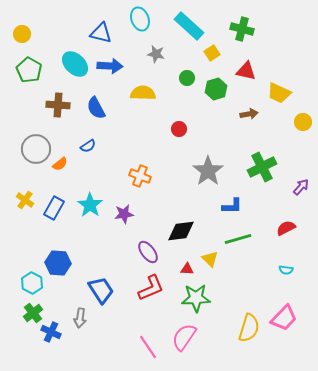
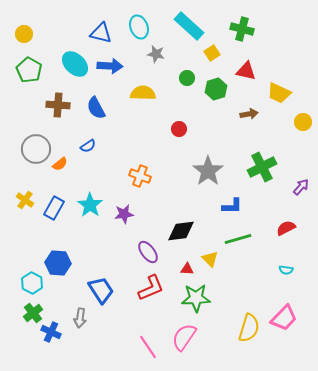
cyan ellipse at (140, 19): moved 1 px left, 8 px down
yellow circle at (22, 34): moved 2 px right
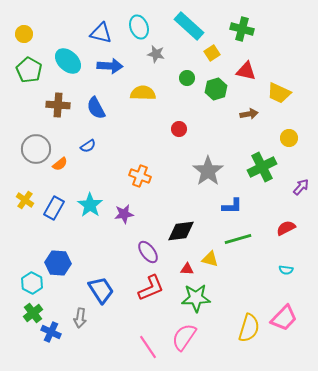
cyan ellipse at (75, 64): moved 7 px left, 3 px up
yellow circle at (303, 122): moved 14 px left, 16 px down
yellow triangle at (210, 259): rotated 30 degrees counterclockwise
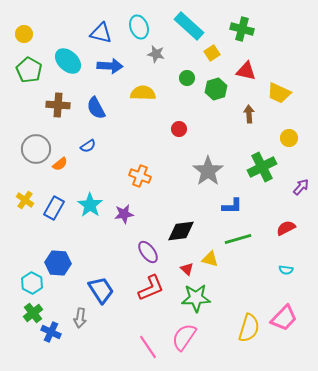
brown arrow at (249, 114): rotated 84 degrees counterclockwise
red triangle at (187, 269): rotated 40 degrees clockwise
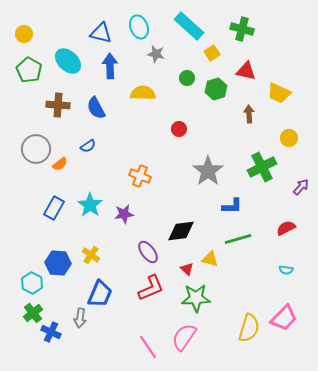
blue arrow at (110, 66): rotated 95 degrees counterclockwise
yellow cross at (25, 200): moved 66 px right, 55 px down
blue trapezoid at (101, 290): moved 1 px left, 4 px down; rotated 56 degrees clockwise
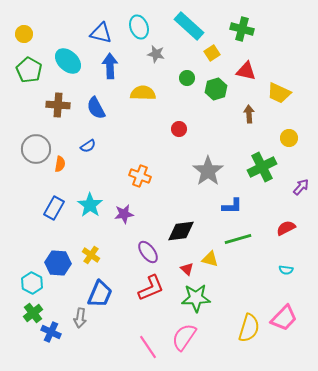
orange semicircle at (60, 164): rotated 42 degrees counterclockwise
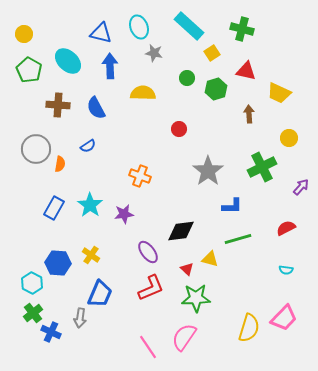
gray star at (156, 54): moved 2 px left, 1 px up
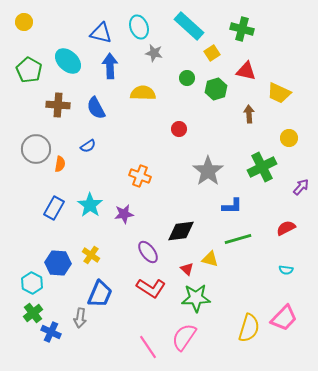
yellow circle at (24, 34): moved 12 px up
red L-shape at (151, 288): rotated 56 degrees clockwise
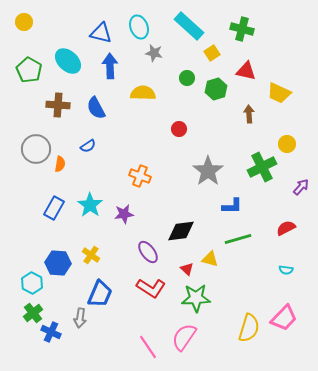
yellow circle at (289, 138): moved 2 px left, 6 px down
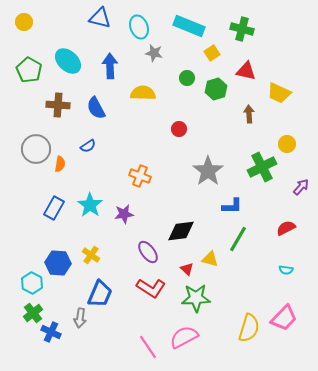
cyan rectangle at (189, 26): rotated 20 degrees counterclockwise
blue triangle at (101, 33): moved 1 px left, 15 px up
green line at (238, 239): rotated 44 degrees counterclockwise
pink semicircle at (184, 337): rotated 28 degrees clockwise
